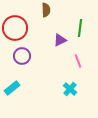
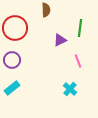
purple circle: moved 10 px left, 4 px down
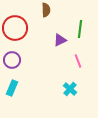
green line: moved 1 px down
cyan rectangle: rotated 28 degrees counterclockwise
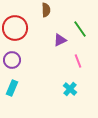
green line: rotated 42 degrees counterclockwise
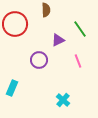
red circle: moved 4 px up
purple triangle: moved 2 px left
purple circle: moved 27 px right
cyan cross: moved 7 px left, 11 px down
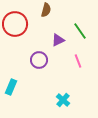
brown semicircle: rotated 16 degrees clockwise
green line: moved 2 px down
cyan rectangle: moved 1 px left, 1 px up
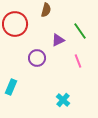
purple circle: moved 2 px left, 2 px up
